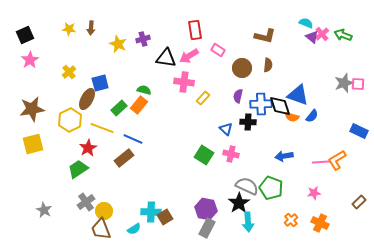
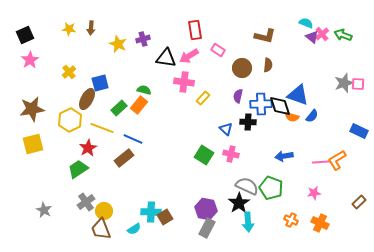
orange cross at (291, 220): rotated 24 degrees counterclockwise
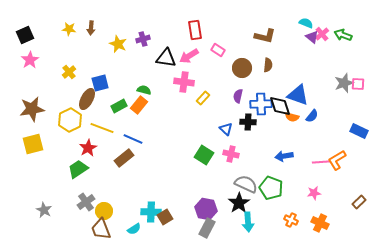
green rectangle at (119, 108): moved 2 px up; rotated 14 degrees clockwise
gray semicircle at (247, 186): moved 1 px left, 2 px up
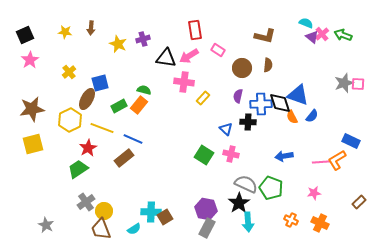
yellow star at (69, 29): moved 4 px left, 3 px down
black diamond at (280, 106): moved 3 px up
orange semicircle at (292, 117): rotated 48 degrees clockwise
blue rectangle at (359, 131): moved 8 px left, 10 px down
gray star at (44, 210): moved 2 px right, 15 px down
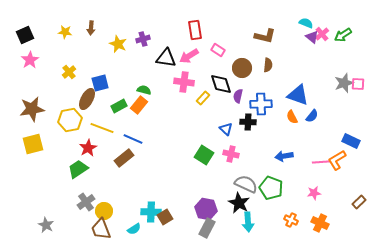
green arrow at (343, 35): rotated 54 degrees counterclockwise
black diamond at (280, 103): moved 59 px left, 19 px up
yellow hexagon at (70, 120): rotated 15 degrees clockwise
black star at (239, 203): rotated 10 degrees counterclockwise
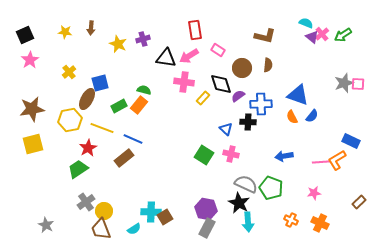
purple semicircle at (238, 96): rotated 40 degrees clockwise
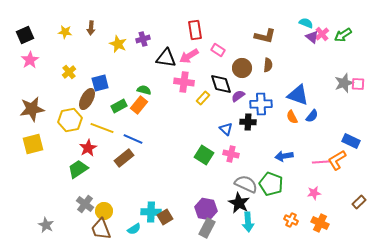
green pentagon at (271, 188): moved 4 px up
gray cross at (86, 202): moved 1 px left, 2 px down; rotated 18 degrees counterclockwise
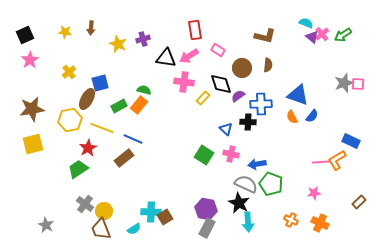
blue arrow at (284, 156): moved 27 px left, 8 px down
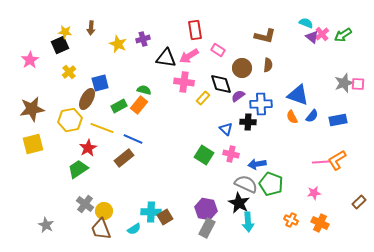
black square at (25, 35): moved 35 px right, 10 px down
blue rectangle at (351, 141): moved 13 px left, 21 px up; rotated 36 degrees counterclockwise
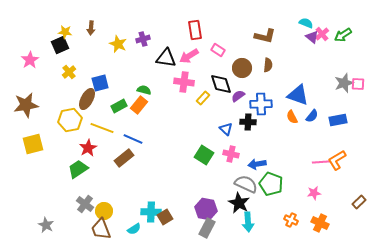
brown star at (32, 109): moved 6 px left, 4 px up
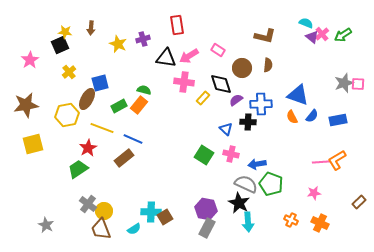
red rectangle at (195, 30): moved 18 px left, 5 px up
purple semicircle at (238, 96): moved 2 px left, 4 px down
yellow hexagon at (70, 120): moved 3 px left, 5 px up
gray cross at (85, 204): moved 3 px right
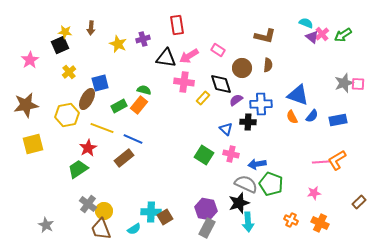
black star at (239, 203): rotated 25 degrees clockwise
